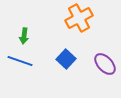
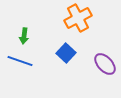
orange cross: moved 1 px left
blue square: moved 6 px up
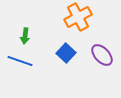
orange cross: moved 1 px up
green arrow: moved 1 px right
purple ellipse: moved 3 px left, 9 px up
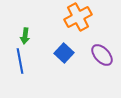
blue square: moved 2 px left
blue line: rotated 60 degrees clockwise
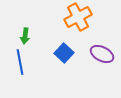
purple ellipse: moved 1 px up; rotated 20 degrees counterclockwise
blue line: moved 1 px down
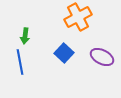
purple ellipse: moved 3 px down
